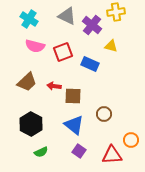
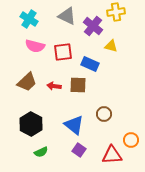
purple cross: moved 1 px right, 1 px down
red square: rotated 12 degrees clockwise
brown square: moved 5 px right, 11 px up
purple square: moved 1 px up
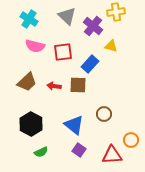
gray triangle: rotated 18 degrees clockwise
blue rectangle: rotated 72 degrees counterclockwise
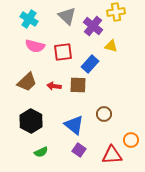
black hexagon: moved 3 px up
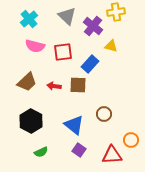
cyan cross: rotated 18 degrees clockwise
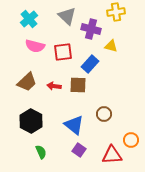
purple cross: moved 2 px left, 3 px down; rotated 24 degrees counterclockwise
green semicircle: rotated 88 degrees counterclockwise
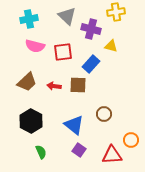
cyan cross: rotated 30 degrees clockwise
blue rectangle: moved 1 px right
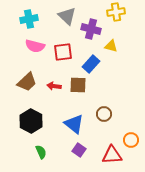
blue triangle: moved 1 px up
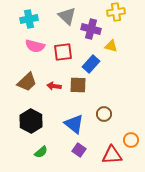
green semicircle: rotated 72 degrees clockwise
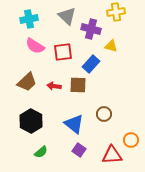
pink semicircle: rotated 18 degrees clockwise
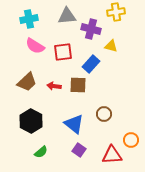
gray triangle: rotated 48 degrees counterclockwise
